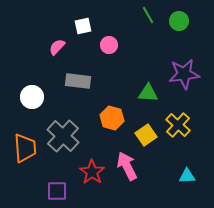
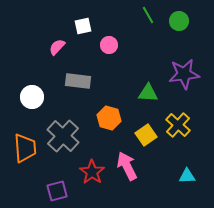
orange hexagon: moved 3 px left
purple square: rotated 15 degrees counterclockwise
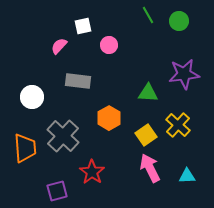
pink semicircle: moved 2 px right, 1 px up
orange hexagon: rotated 15 degrees clockwise
pink arrow: moved 23 px right, 2 px down
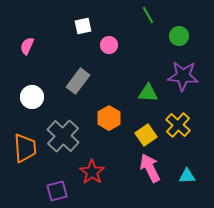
green circle: moved 15 px down
pink semicircle: moved 32 px left; rotated 18 degrees counterclockwise
purple star: moved 1 px left, 2 px down; rotated 12 degrees clockwise
gray rectangle: rotated 60 degrees counterclockwise
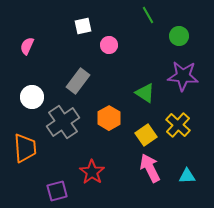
green triangle: moved 3 px left; rotated 30 degrees clockwise
gray cross: moved 14 px up; rotated 12 degrees clockwise
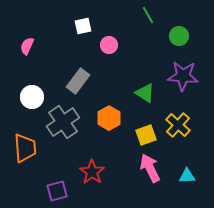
yellow square: rotated 15 degrees clockwise
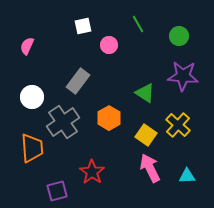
green line: moved 10 px left, 9 px down
yellow square: rotated 35 degrees counterclockwise
orange trapezoid: moved 7 px right
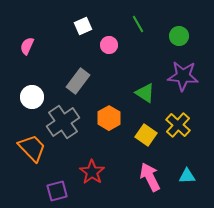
white square: rotated 12 degrees counterclockwise
orange trapezoid: rotated 40 degrees counterclockwise
pink arrow: moved 9 px down
